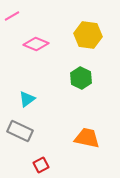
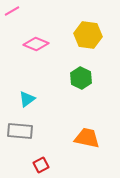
pink line: moved 5 px up
gray rectangle: rotated 20 degrees counterclockwise
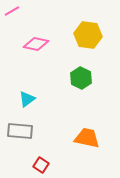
pink diamond: rotated 10 degrees counterclockwise
red square: rotated 28 degrees counterclockwise
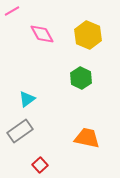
yellow hexagon: rotated 16 degrees clockwise
pink diamond: moved 6 px right, 10 px up; rotated 50 degrees clockwise
gray rectangle: rotated 40 degrees counterclockwise
red square: moved 1 px left; rotated 14 degrees clockwise
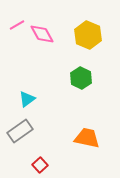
pink line: moved 5 px right, 14 px down
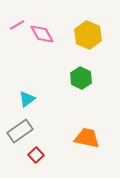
red square: moved 4 px left, 10 px up
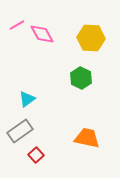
yellow hexagon: moved 3 px right, 3 px down; rotated 20 degrees counterclockwise
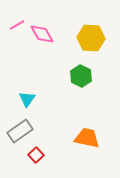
green hexagon: moved 2 px up
cyan triangle: rotated 18 degrees counterclockwise
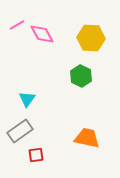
red square: rotated 35 degrees clockwise
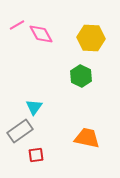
pink diamond: moved 1 px left
cyan triangle: moved 7 px right, 8 px down
